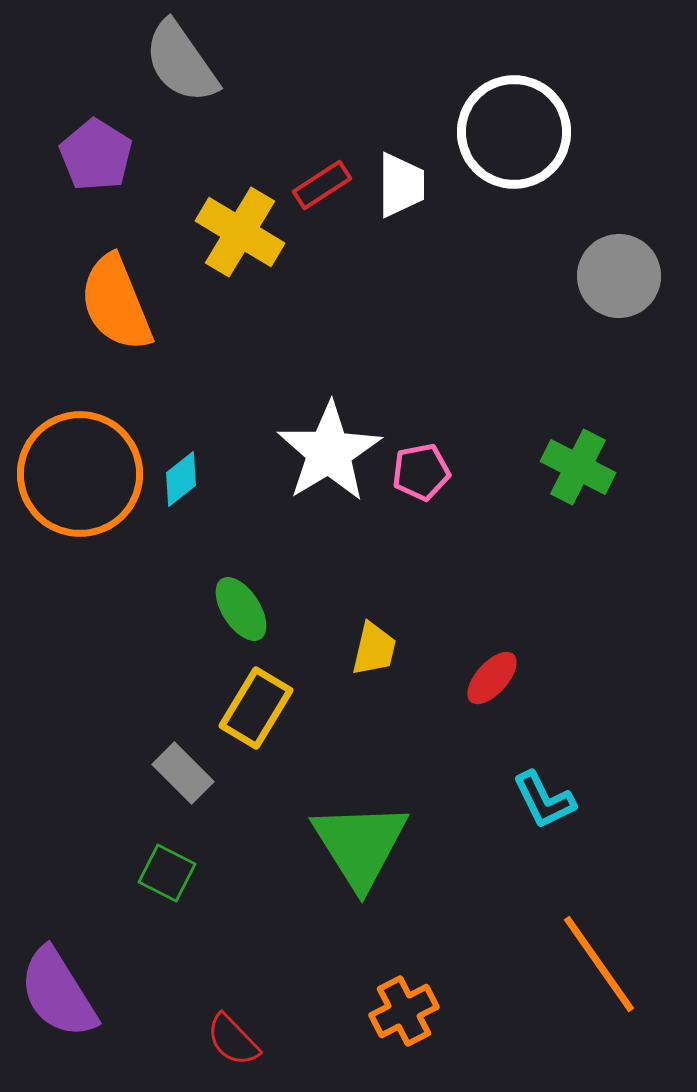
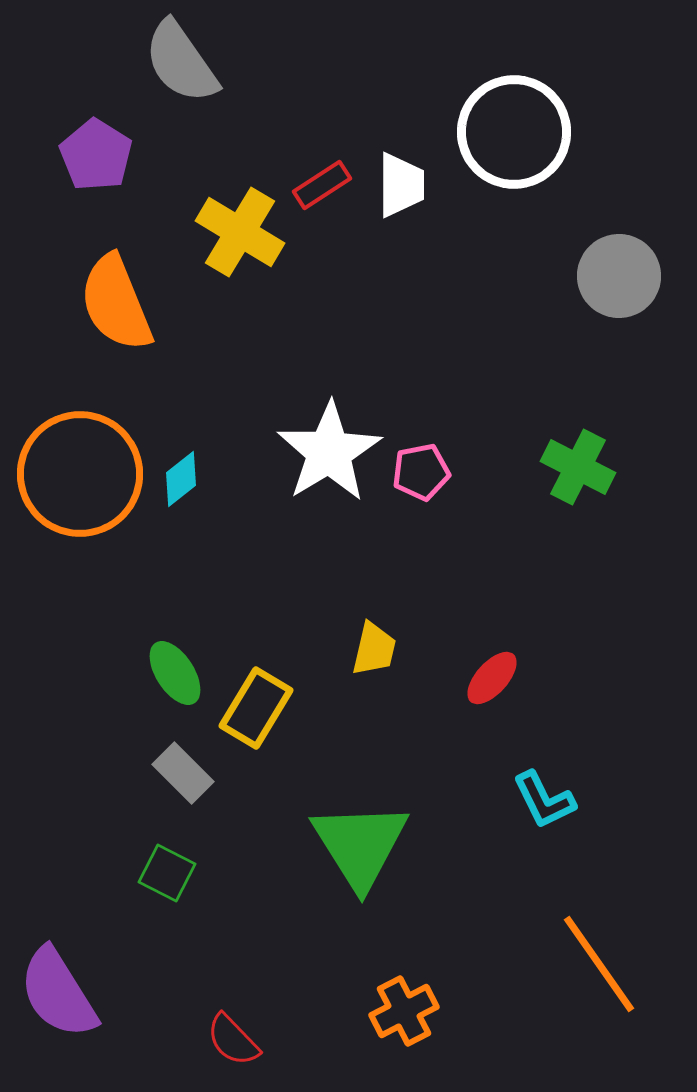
green ellipse: moved 66 px left, 64 px down
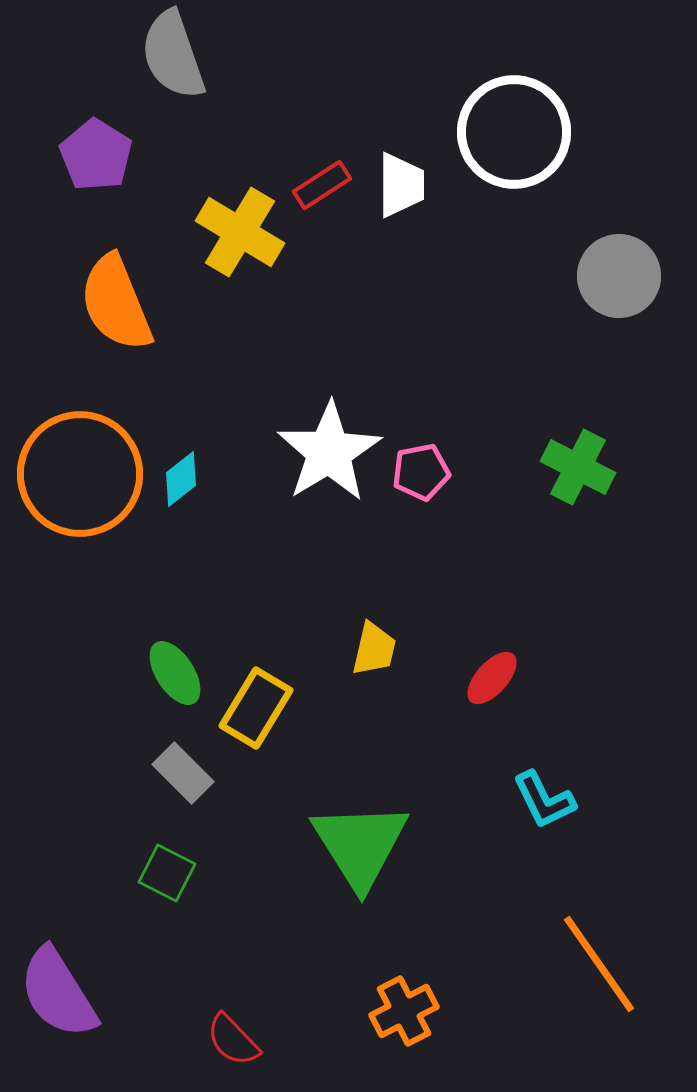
gray semicircle: moved 8 px left, 7 px up; rotated 16 degrees clockwise
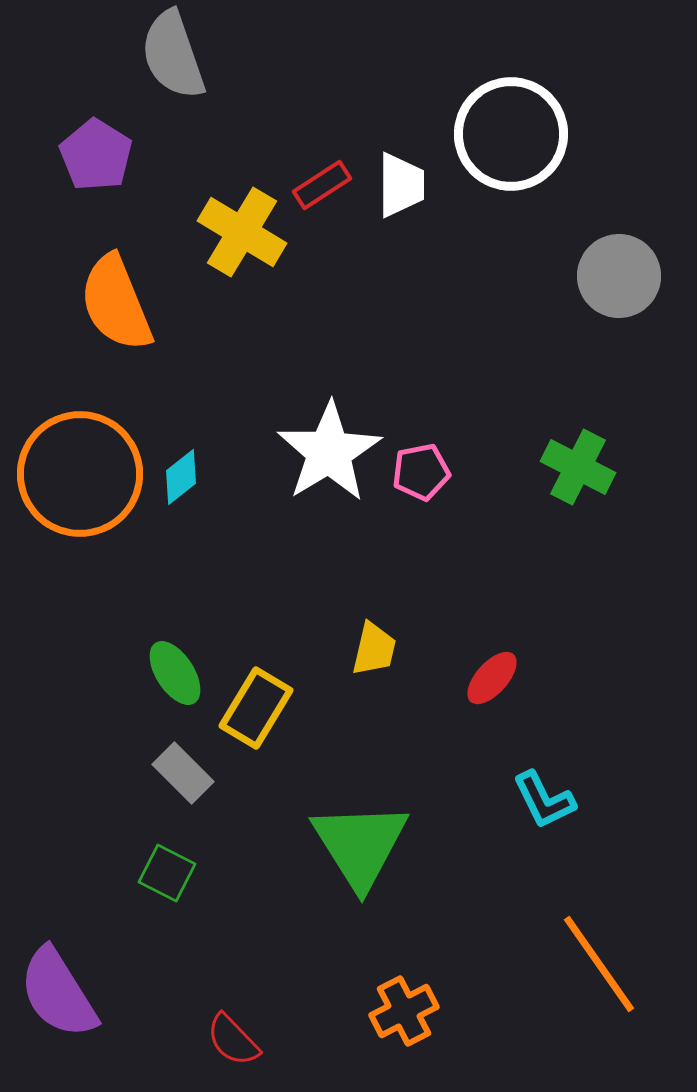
white circle: moved 3 px left, 2 px down
yellow cross: moved 2 px right
cyan diamond: moved 2 px up
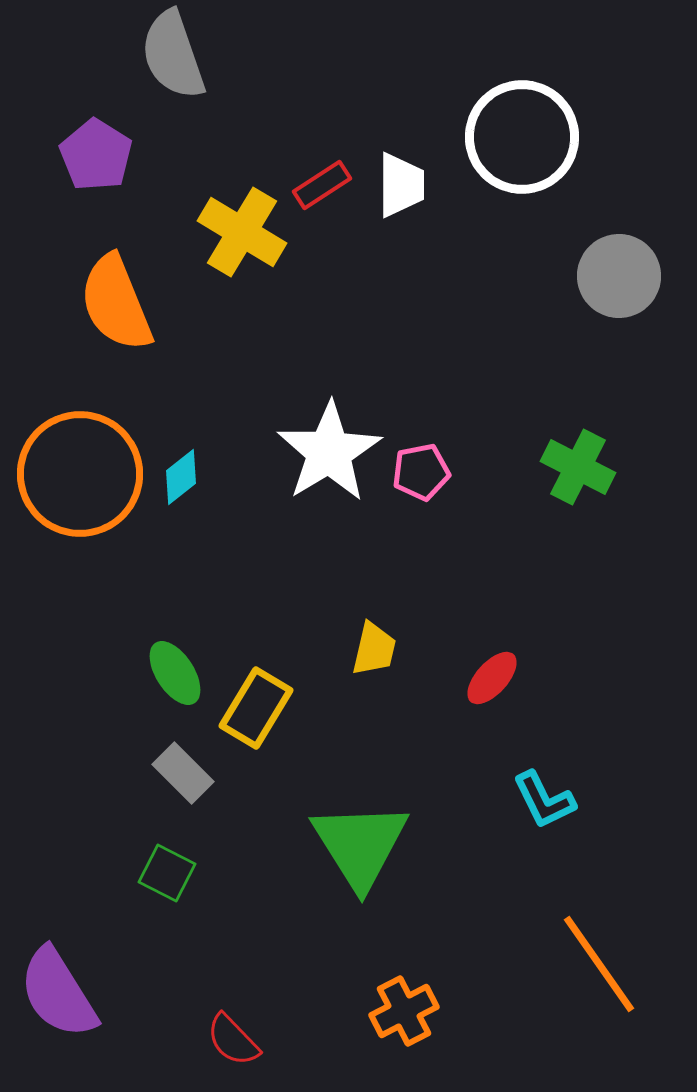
white circle: moved 11 px right, 3 px down
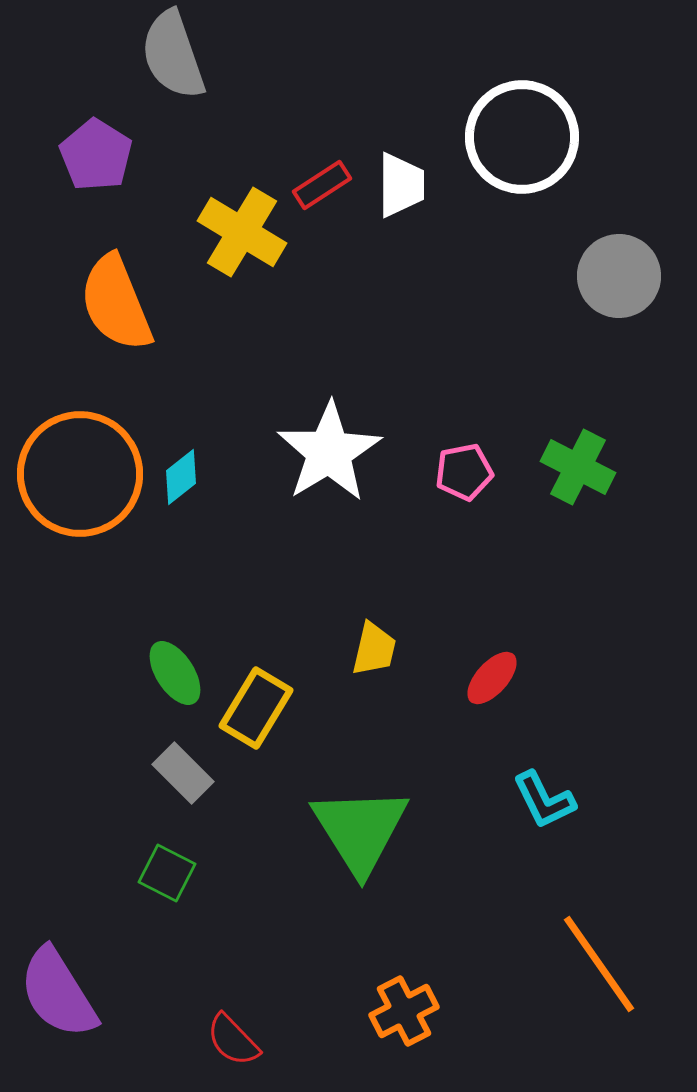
pink pentagon: moved 43 px right
green triangle: moved 15 px up
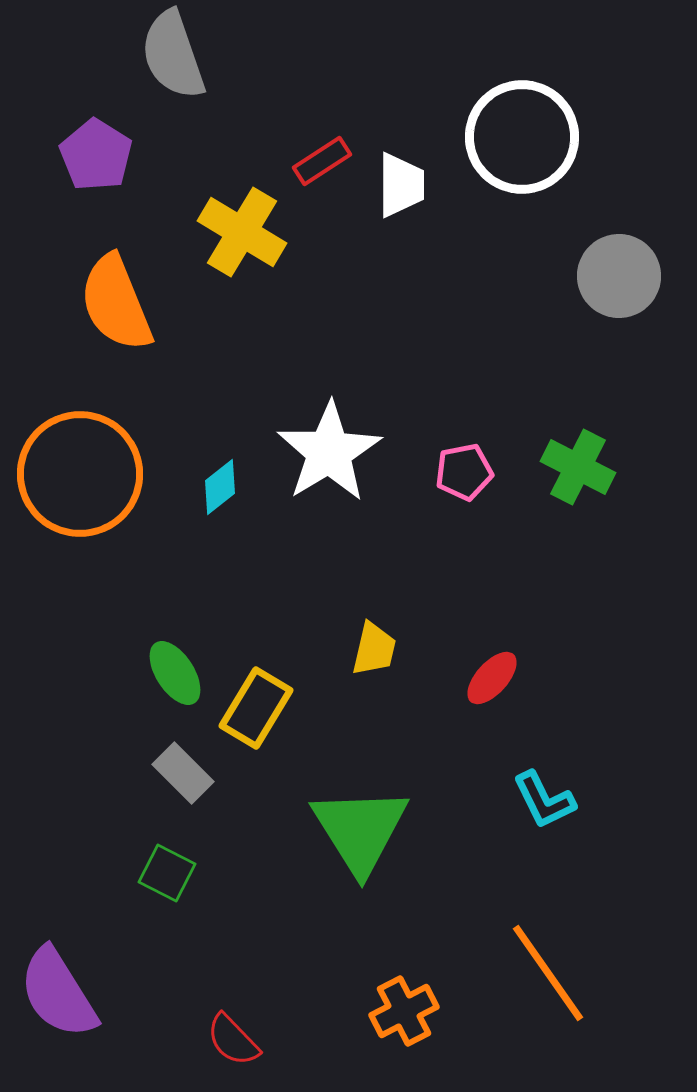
red rectangle: moved 24 px up
cyan diamond: moved 39 px right, 10 px down
orange line: moved 51 px left, 9 px down
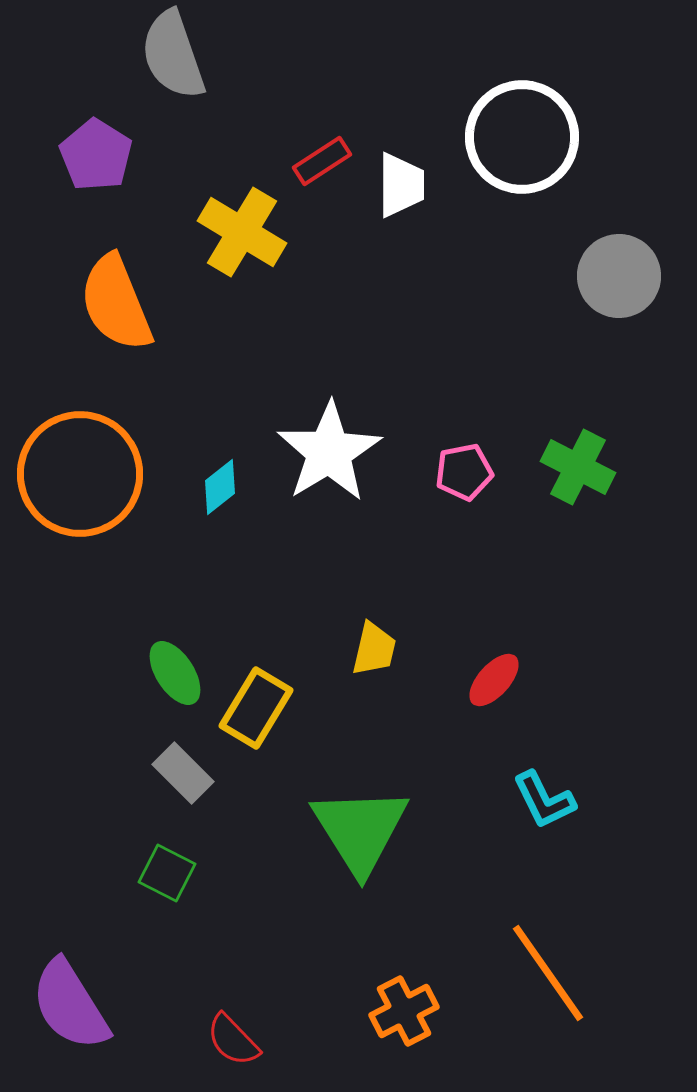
red ellipse: moved 2 px right, 2 px down
purple semicircle: moved 12 px right, 12 px down
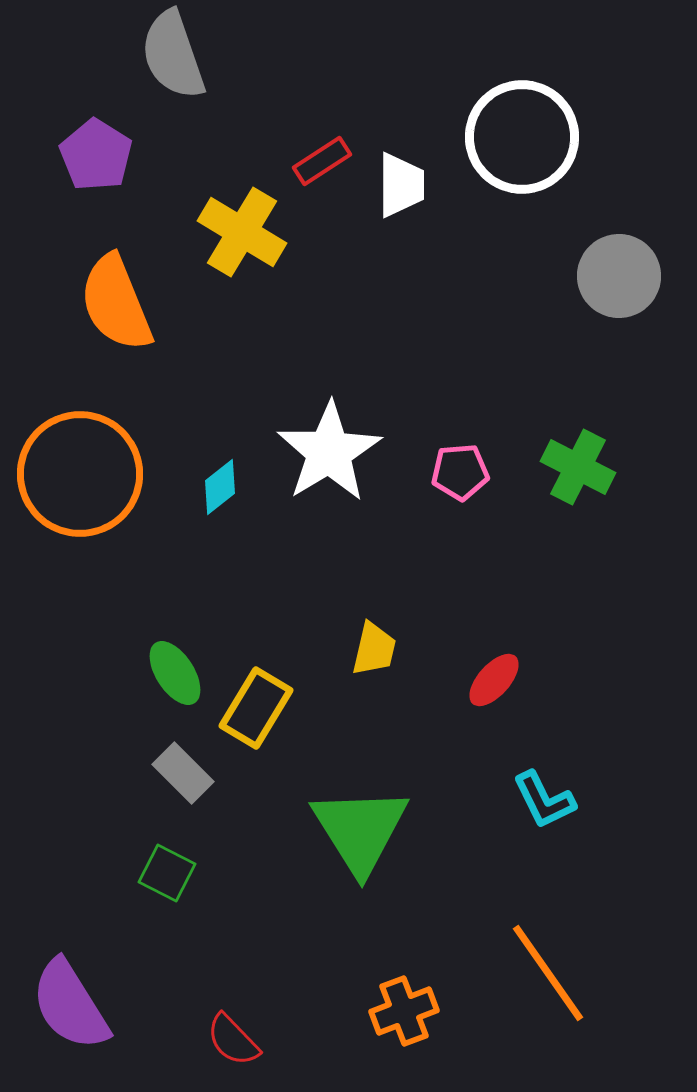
pink pentagon: moved 4 px left; rotated 6 degrees clockwise
orange cross: rotated 6 degrees clockwise
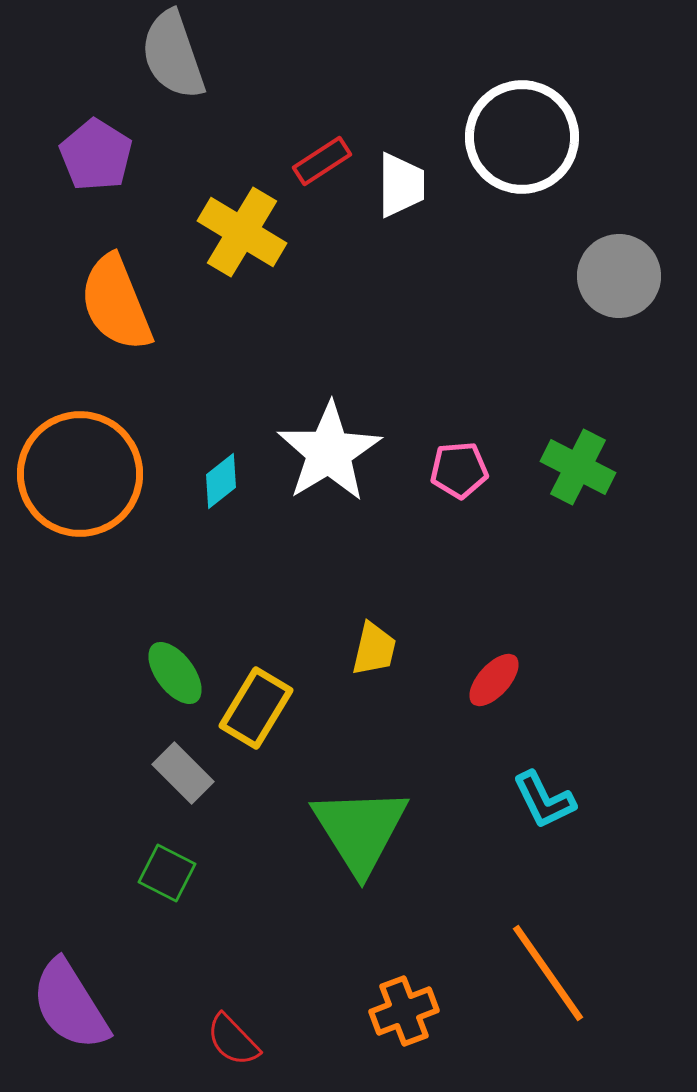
pink pentagon: moved 1 px left, 2 px up
cyan diamond: moved 1 px right, 6 px up
green ellipse: rotated 4 degrees counterclockwise
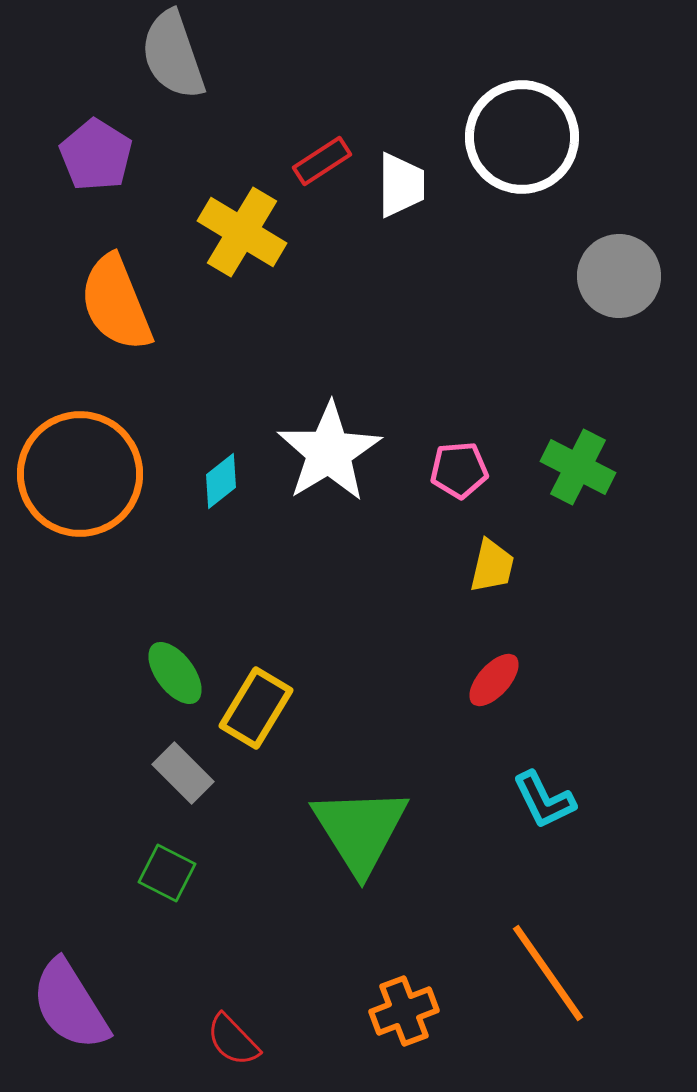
yellow trapezoid: moved 118 px right, 83 px up
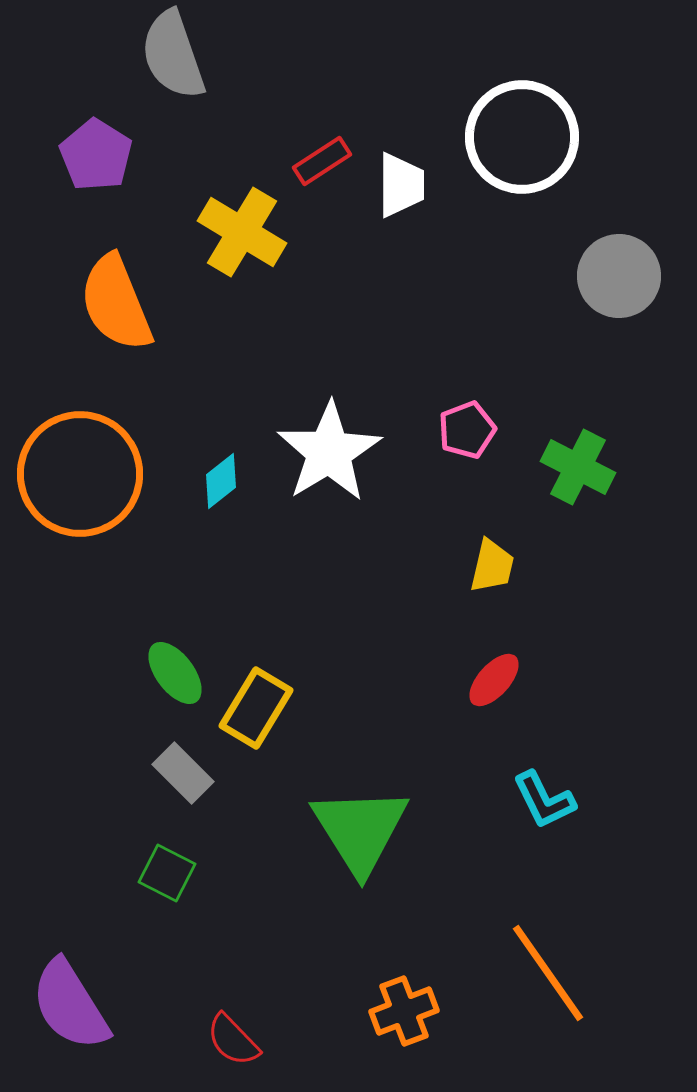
pink pentagon: moved 8 px right, 40 px up; rotated 16 degrees counterclockwise
